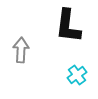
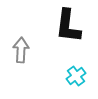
cyan cross: moved 1 px left, 1 px down
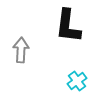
cyan cross: moved 1 px right, 5 px down
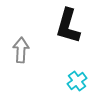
black L-shape: rotated 9 degrees clockwise
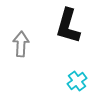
gray arrow: moved 6 px up
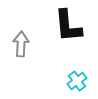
black L-shape: rotated 21 degrees counterclockwise
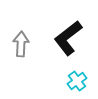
black L-shape: moved 12 px down; rotated 57 degrees clockwise
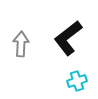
cyan cross: rotated 18 degrees clockwise
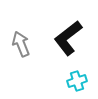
gray arrow: rotated 25 degrees counterclockwise
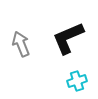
black L-shape: rotated 15 degrees clockwise
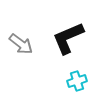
gray arrow: rotated 150 degrees clockwise
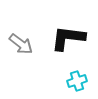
black L-shape: rotated 30 degrees clockwise
